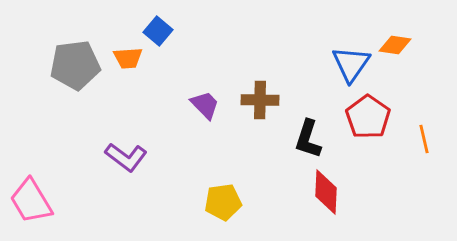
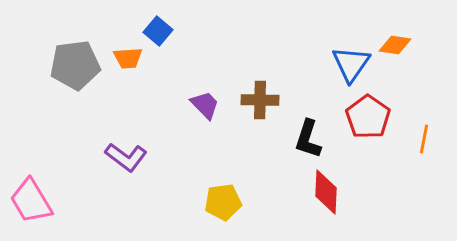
orange line: rotated 24 degrees clockwise
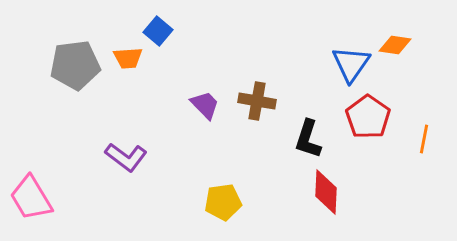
brown cross: moved 3 px left, 1 px down; rotated 9 degrees clockwise
pink trapezoid: moved 3 px up
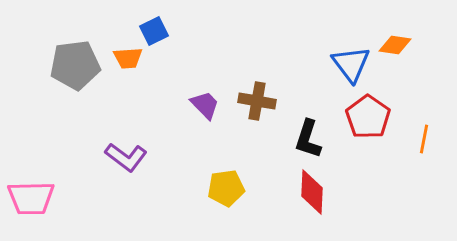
blue square: moved 4 px left; rotated 24 degrees clockwise
blue triangle: rotated 12 degrees counterclockwise
red diamond: moved 14 px left
pink trapezoid: rotated 60 degrees counterclockwise
yellow pentagon: moved 3 px right, 14 px up
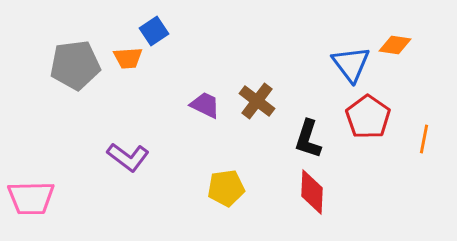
blue square: rotated 8 degrees counterclockwise
brown cross: rotated 27 degrees clockwise
purple trapezoid: rotated 20 degrees counterclockwise
purple L-shape: moved 2 px right
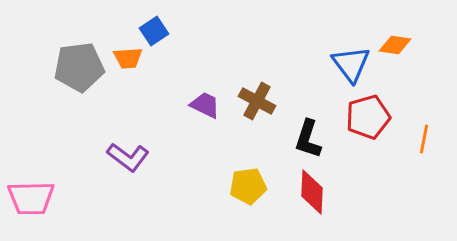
gray pentagon: moved 4 px right, 2 px down
brown cross: rotated 9 degrees counterclockwise
red pentagon: rotated 21 degrees clockwise
yellow pentagon: moved 22 px right, 2 px up
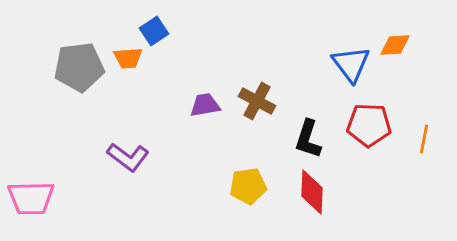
orange diamond: rotated 12 degrees counterclockwise
purple trapezoid: rotated 36 degrees counterclockwise
red pentagon: moved 1 px right, 8 px down; rotated 18 degrees clockwise
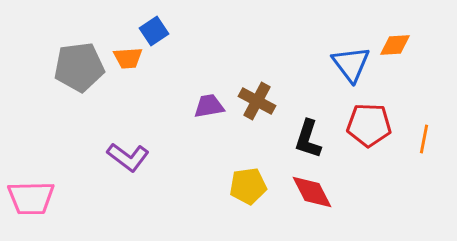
purple trapezoid: moved 4 px right, 1 px down
red diamond: rotated 30 degrees counterclockwise
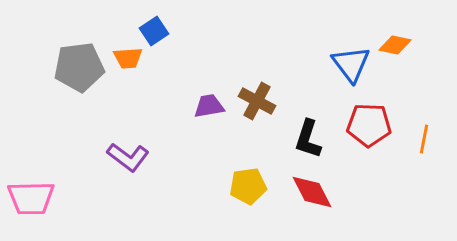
orange diamond: rotated 16 degrees clockwise
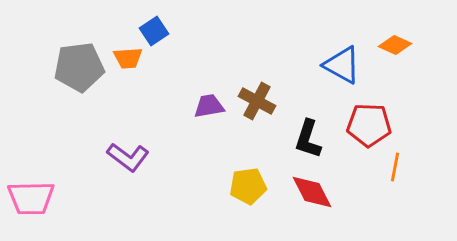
orange diamond: rotated 12 degrees clockwise
blue triangle: moved 9 px left, 1 px down; rotated 24 degrees counterclockwise
orange line: moved 29 px left, 28 px down
